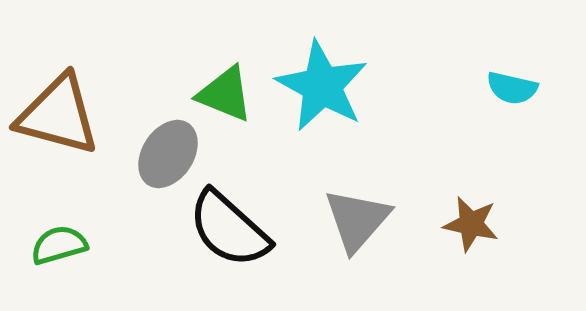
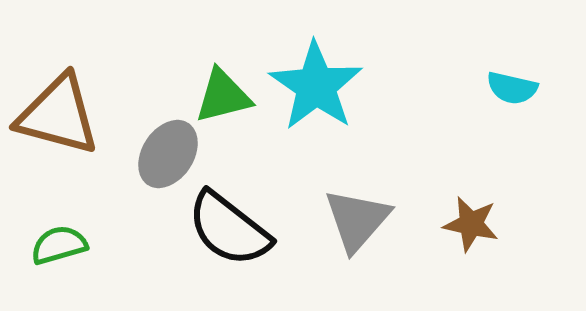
cyan star: moved 6 px left; rotated 6 degrees clockwise
green triangle: moved 2 px left, 2 px down; rotated 36 degrees counterclockwise
black semicircle: rotated 4 degrees counterclockwise
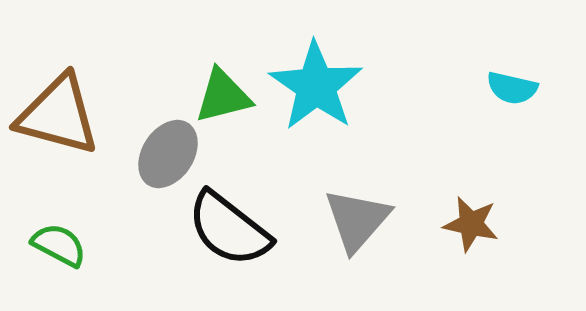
green semicircle: rotated 44 degrees clockwise
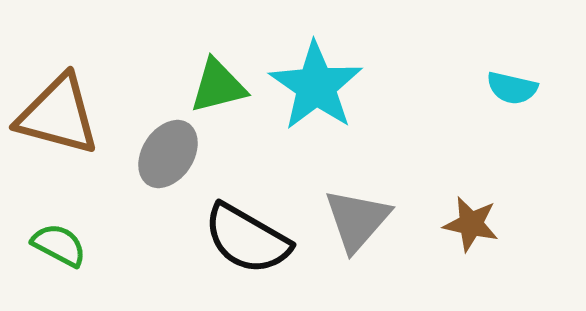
green triangle: moved 5 px left, 10 px up
black semicircle: moved 18 px right, 10 px down; rotated 8 degrees counterclockwise
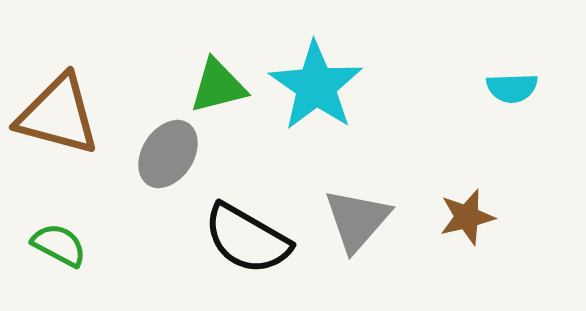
cyan semicircle: rotated 15 degrees counterclockwise
brown star: moved 4 px left, 7 px up; rotated 26 degrees counterclockwise
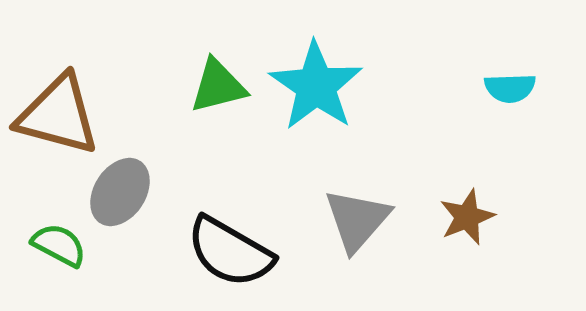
cyan semicircle: moved 2 px left
gray ellipse: moved 48 px left, 38 px down
brown star: rotated 8 degrees counterclockwise
black semicircle: moved 17 px left, 13 px down
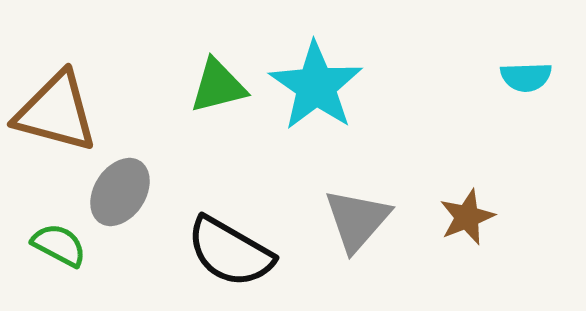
cyan semicircle: moved 16 px right, 11 px up
brown triangle: moved 2 px left, 3 px up
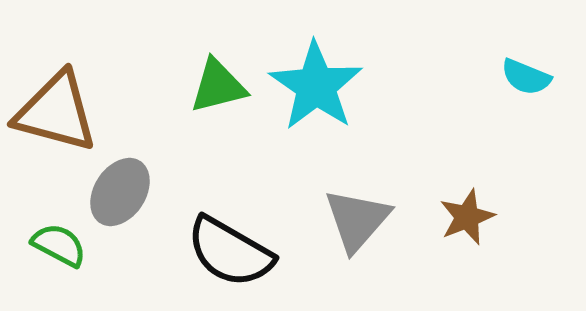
cyan semicircle: rotated 24 degrees clockwise
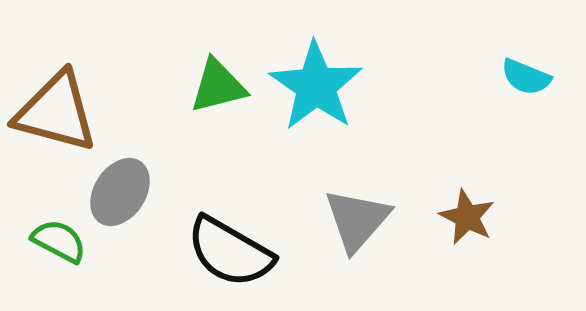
brown star: rotated 24 degrees counterclockwise
green semicircle: moved 4 px up
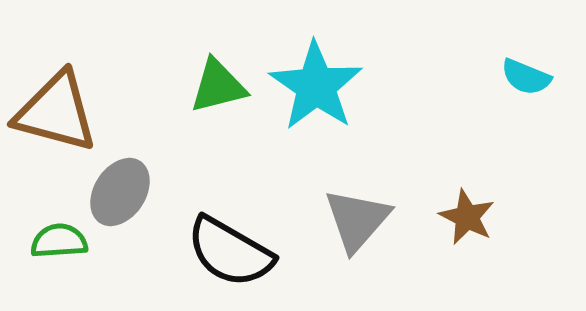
green semicircle: rotated 32 degrees counterclockwise
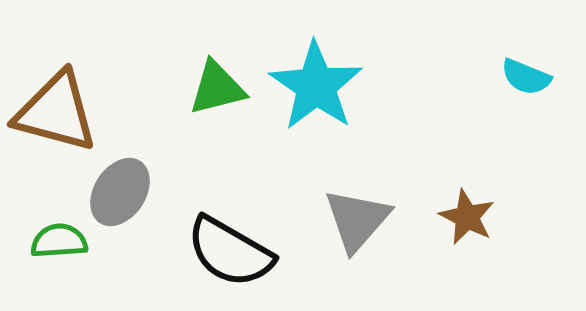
green triangle: moved 1 px left, 2 px down
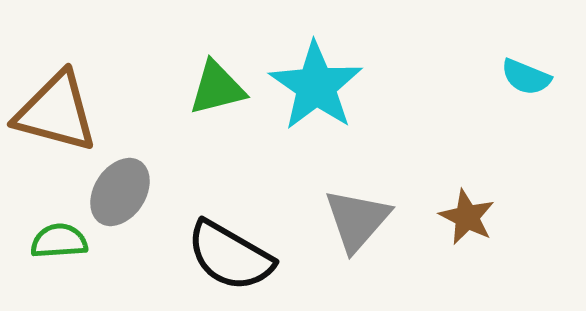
black semicircle: moved 4 px down
